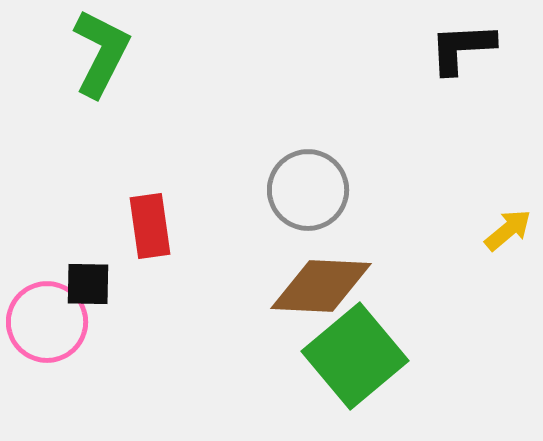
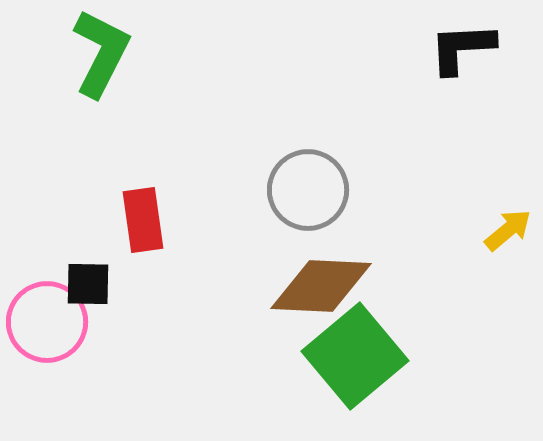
red rectangle: moved 7 px left, 6 px up
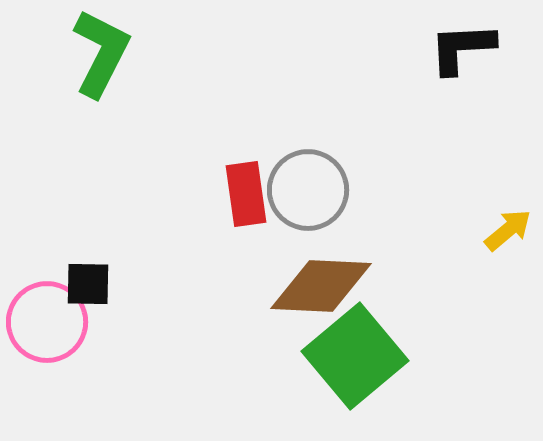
red rectangle: moved 103 px right, 26 px up
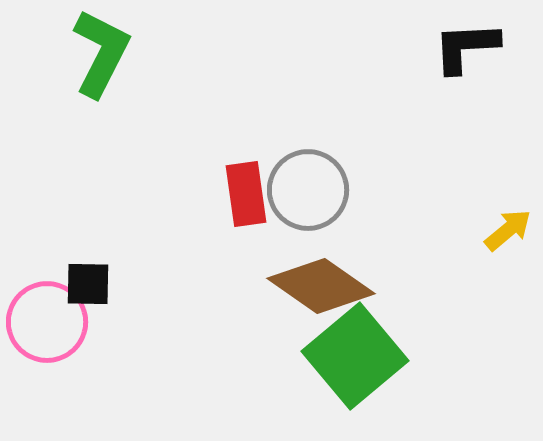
black L-shape: moved 4 px right, 1 px up
brown diamond: rotated 32 degrees clockwise
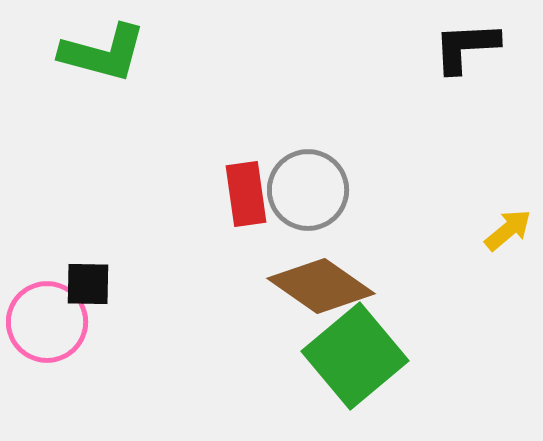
green L-shape: moved 2 px right; rotated 78 degrees clockwise
